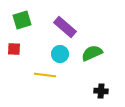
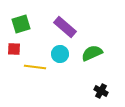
green square: moved 1 px left, 4 px down
yellow line: moved 10 px left, 8 px up
black cross: rotated 24 degrees clockwise
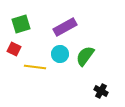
purple rectangle: rotated 70 degrees counterclockwise
red square: rotated 24 degrees clockwise
green semicircle: moved 7 px left, 3 px down; rotated 30 degrees counterclockwise
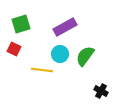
yellow line: moved 7 px right, 3 px down
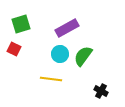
purple rectangle: moved 2 px right, 1 px down
green semicircle: moved 2 px left
yellow line: moved 9 px right, 9 px down
